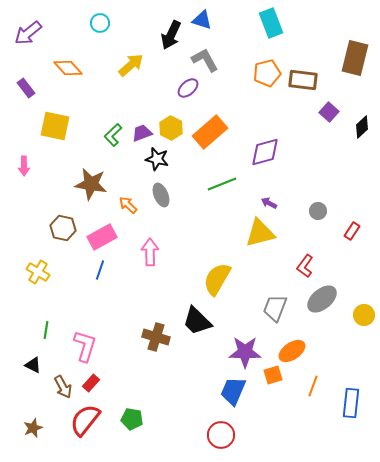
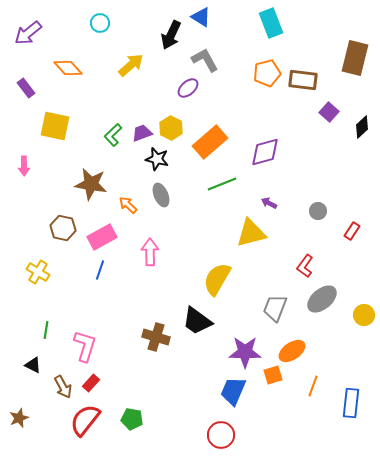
blue triangle at (202, 20): moved 1 px left, 3 px up; rotated 15 degrees clockwise
orange rectangle at (210, 132): moved 10 px down
yellow triangle at (260, 233): moved 9 px left
black trapezoid at (197, 321): rotated 8 degrees counterclockwise
brown star at (33, 428): moved 14 px left, 10 px up
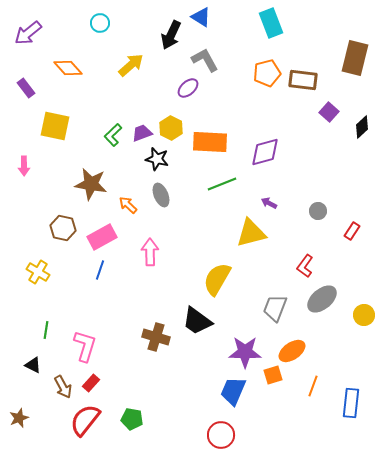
orange rectangle at (210, 142): rotated 44 degrees clockwise
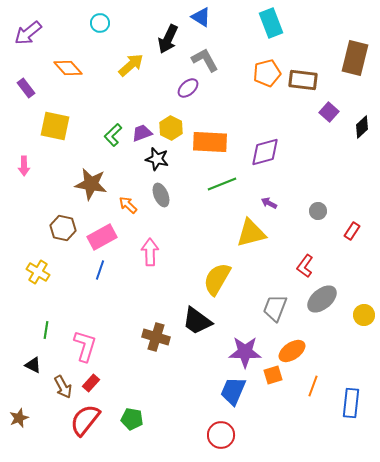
black arrow at (171, 35): moved 3 px left, 4 px down
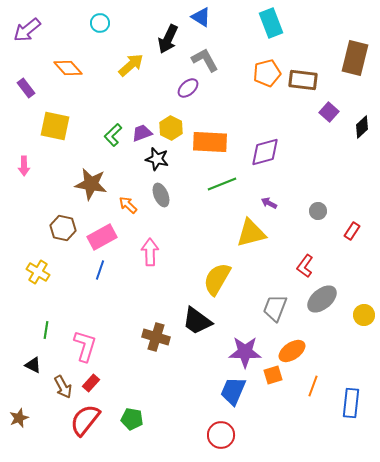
purple arrow at (28, 33): moved 1 px left, 3 px up
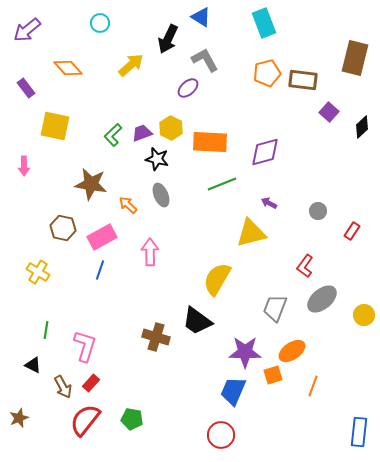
cyan rectangle at (271, 23): moved 7 px left
blue rectangle at (351, 403): moved 8 px right, 29 px down
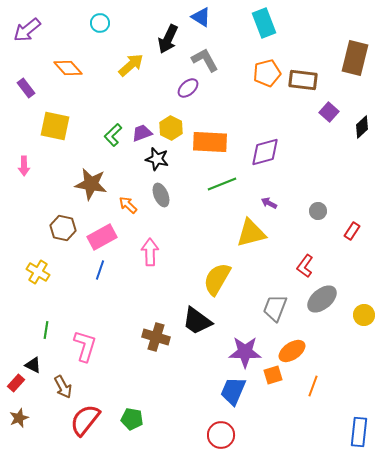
red rectangle at (91, 383): moved 75 px left
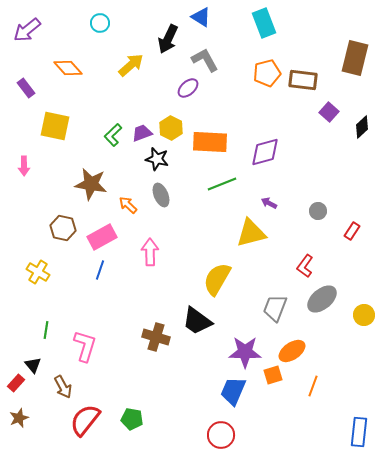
black triangle at (33, 365): rotated 24 degrees clockwise
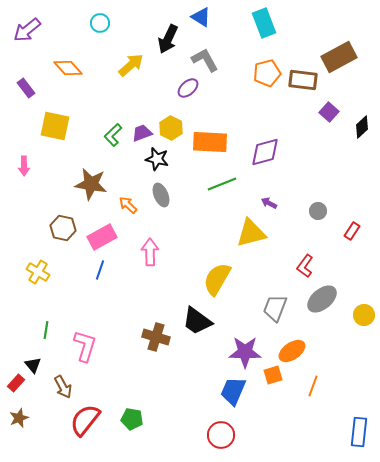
brown rectangle at (355, 58): moved 16 px left, 1 px up; rotated 48 degrees clockwise
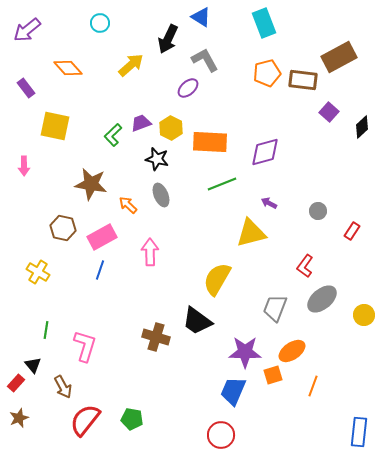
purple trapezoid at (142, 133): moved 1 px left, 10 px up
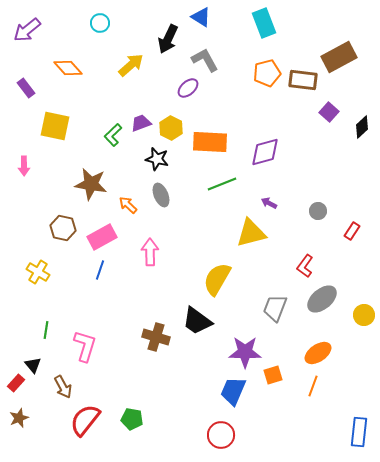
orange ellipse at (292, 351): moved 26 px right, 2 px down
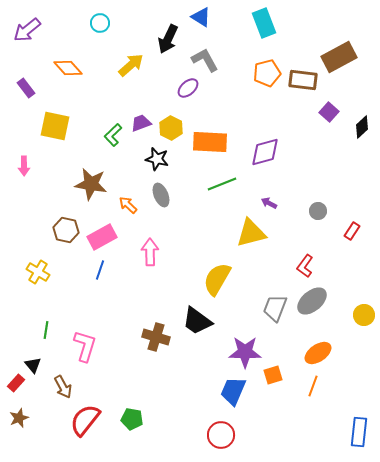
brown hexagon at (63, 228): moved 3 px right, 2 px down
gray ellipse at (322, 299): moved 10 px left, 2 px down
